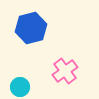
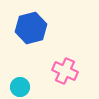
pink cross: rotated 30 degrees counterclockwise
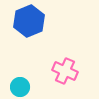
blue hexagon: moved 2 px left, 7 px up; rotated 8 degrees counterclockwise
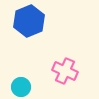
cyan circle: moved 1 px right
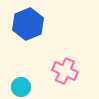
blue hexagon: moved 1 px left, 3 px down
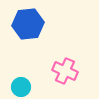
blue hexagon: rotated 16 degrees clockwise
